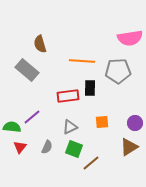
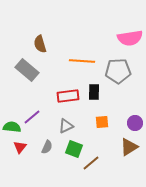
black rectangle: moved 4 px right, 4 px down
gray triangle: moved 4 px left, 1 px up
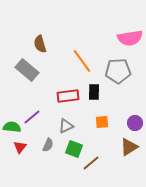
orange line: rotated 50 degrees clockwise
gray semicircle: moved 1 px right, 2 px up
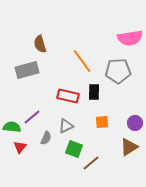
gray rectangle: rotated 55 degrees counterclockwise
red rectangle: rotated 20 degrees clockwise
gray semicircle: moved 2 px left, 7 px up
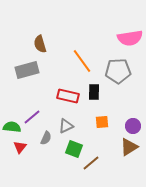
purple circle: moved 2 px left, 3 px down
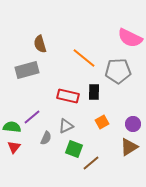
pink semicircle: rotated 35 degrees clockwise
orange line: moved 2 px right, 3 px up; rotated 15 degrees counterclockwise
orange square: rotated 24 degrees counterclockwise
purple circle: moved 2 px up
red triangle: moved 6 px left
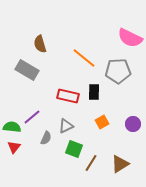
gray rectangle: rotated 45 degrees clockwise
brown triangle: moved 9 px left, 17 px down
brown line: rotated 18 degrees counterclockwise
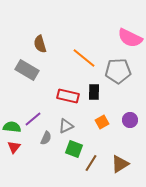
purple line: moved 1 px right, 2 px down
purple circle: moved 3 px left, 4 px up
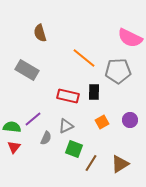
brown semicircle: moved 11 px up
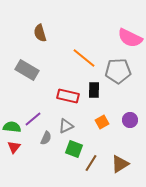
black rectangle: moved 2 px up
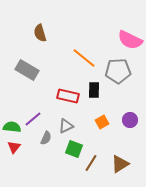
pink semicircle: moved 2 px down
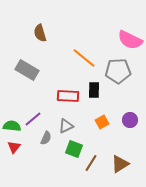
red rectangle: rotated 10 degrees counterclockwise
green semicircle: moved 1 px up
